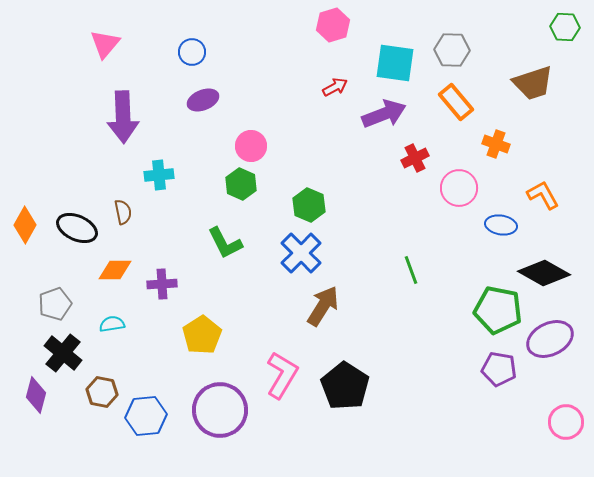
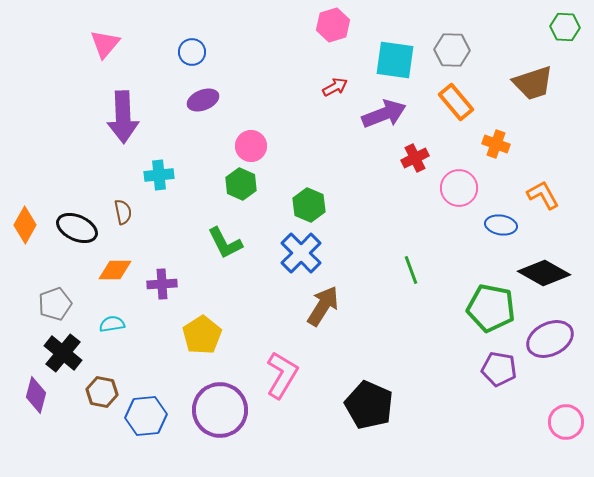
cyan square at (395, 63): moved 3 px up
green pentagon at (498, 310): moved 7 px left, 2 px up
black pentagon at (345, 386): moved 24 px right, 19 px down; rotated 9 degrees counterclockwise
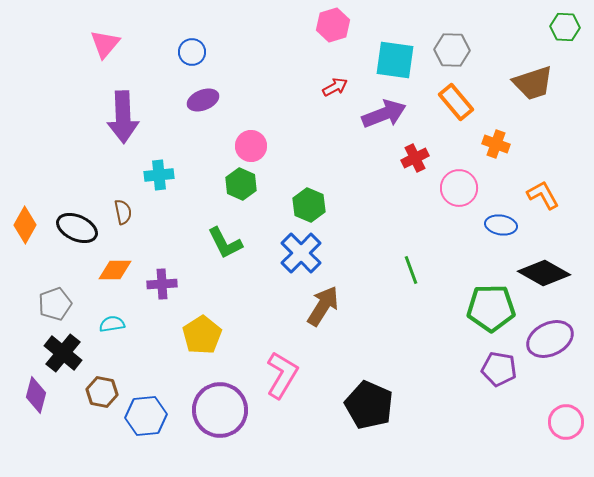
green pentagon at (491, 308): rotated 12 degrees counterclockwise
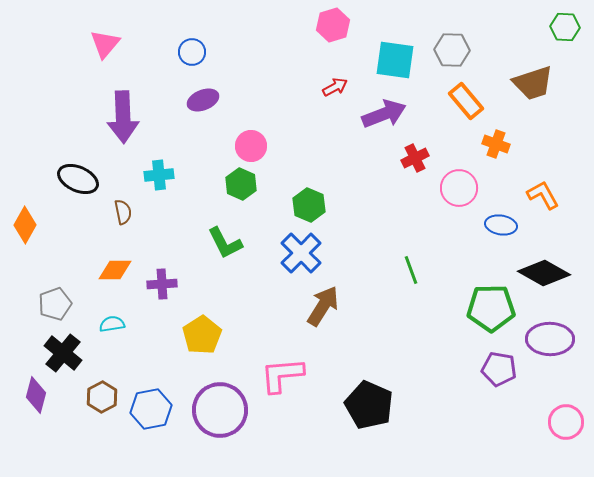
orange rectangle at (456, 102): moved 10 px right, 1 px up
black ellipse at (77, 228): moved 1 px right, 49 px up
purple ellipse at (550, 339): rotated 27 degrees clockwise
pink L-shape at (282, 375): rotated 126 degrees counterclockwise
brown hexagon at (102, 392): moved 5 px down; rotated 20 degrees clockwise
blue hexagon at (146, 416): moved 5 px right, 7 px up; rotated 6 degrees counterclockwise
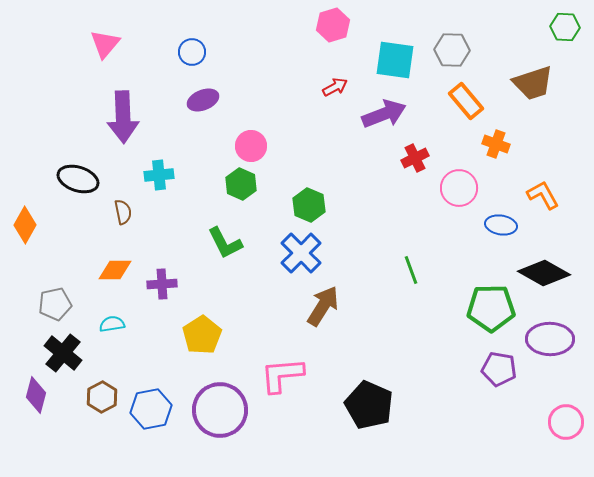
black ellipse at (78, 179): rotated 6 degrees counterclockwise
gray pentagon at (55, 304): rotated 8 degrees clockwise
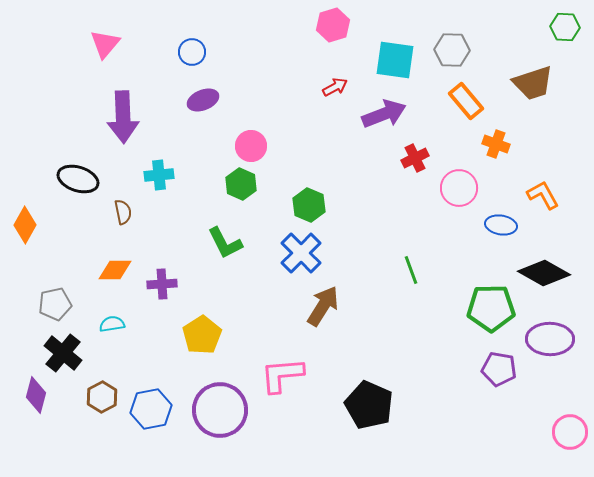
pink circle at (566, 422): moved 4 px right, 10 px down
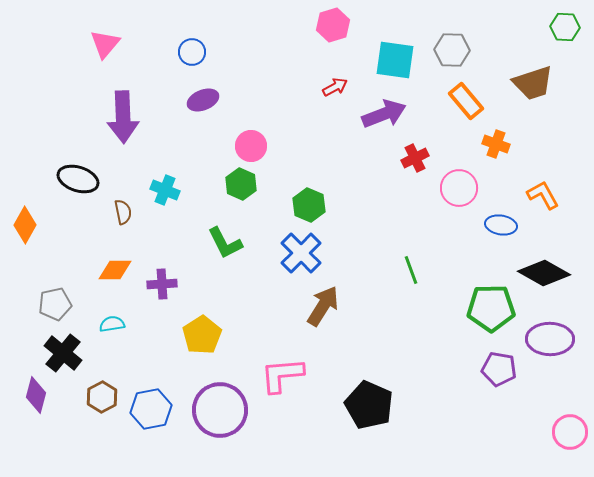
cyan cross at (159, 175): moved 6 px right, 15 px down; rotated 28 degrees clockwise
